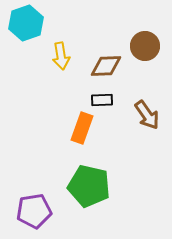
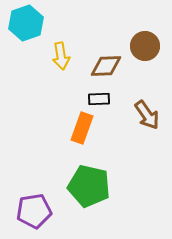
black rectangle: moved 3 px left, 1 px up
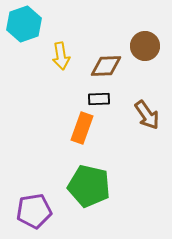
cyan hexagon: moved 2 px left, 1 px down
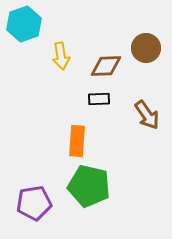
brown circle: moved 1 px right, 2 px down
orange rectangle: moved 5 px left, 13 px down; rotated 16 degrees counterclockwise
purple pentagon: moved 8 px up
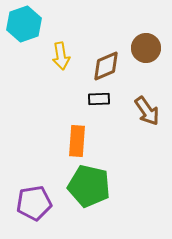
brown diamond: rotated 20 degrees counterclockwise
brown arrow: moved 4 px up
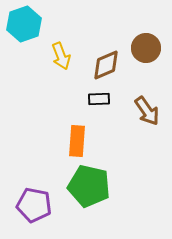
yellow arrow: rotated 12 degrees counterclockwise
brown diamond: moved 1 px up
purple pentagon: moved 2 px down; rotated 20 degrees clockwise
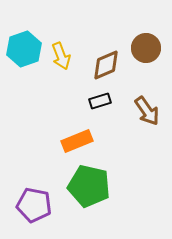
cyan hexagon: moved 25 px down
black rectangle: moved 1 px right, 2 px down; rotated 15 degrees counterclockwise
orange rectangle: rotated 64 degrees clockwise
